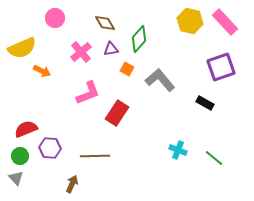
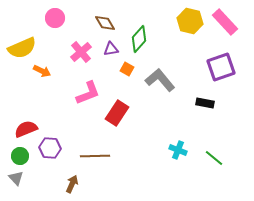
black rectangle: rotated 18 degrees counterclockwise
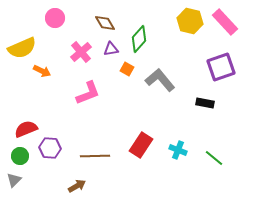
red rectangle: moved 24 px right, 32 px down
gray triangle: moved 2 px left, 2 px down; rotated 28 degrees clockwise
brown arrow: moved 5 px right, 2 px down; rotated 36 degrees clockwise
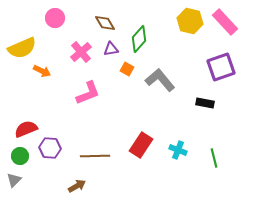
green line: rotated 36 degrees clockwise
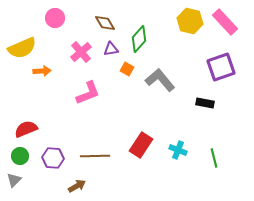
orange arrow: rotated 30 degrees counterclockwise
purple hexagon: moved 3 px right, 10 px down
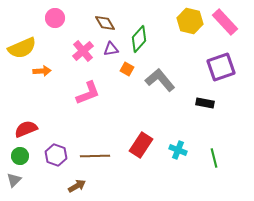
pink cross: moved 2 px right, 1 px up
purple hexagon: moved 3 px right, 3 px up; rotated 15 degrees clockwise
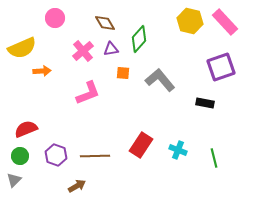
orange square: moved 4 px left, 4 px down; rotated 24 degrees counterclockwise
